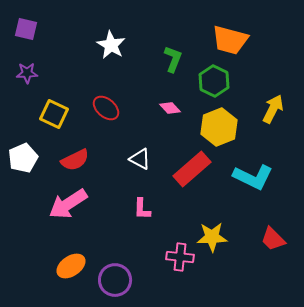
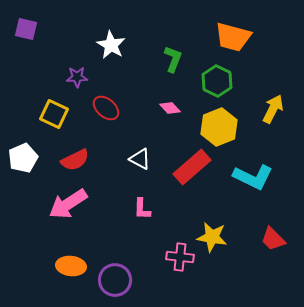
orange trapezoid: moved 3 px right, 3 px up
purple star: moved 50 px right, 4 px down
green hexagon: moved 3 px right
red rectangle: moved 2 px up
yellow star: rotated 12 degrees clockwise
orange ellipse: rotated 40 degrees clockwise
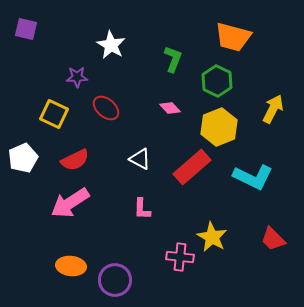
pink arrow: moved 2 px right, 1 px up
yellow star: rotated 20 degrees clockwise
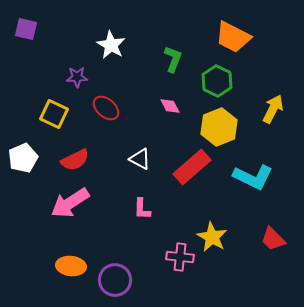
orange trapezoid: rotated 12 degrees clockwise
pink diamond: moved 2 px up; rotated 15 degrees clockwise
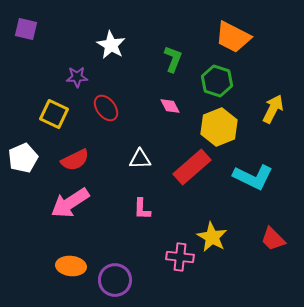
green hexagon: rotated 8 degrees counterclockwise
red ellipse: rotated 12 degrees clockwise
white triangle: rotated 30 degrees counterclockwise
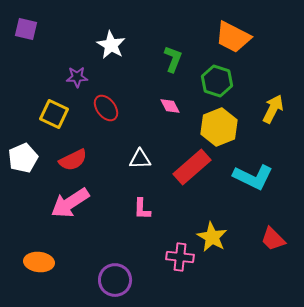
red semicircle: moved 2 px left
orange ellipse: moved 32 px left, 4 px up
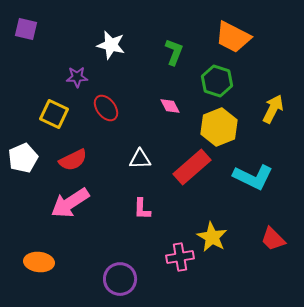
white star: rotated 16 degrees counterclockwise
green L-shape: moved 1 px right, 7 px up
pink cross: rotated 16 degrees counterclockwise
purple circle: moved 5 px right, 1 px up
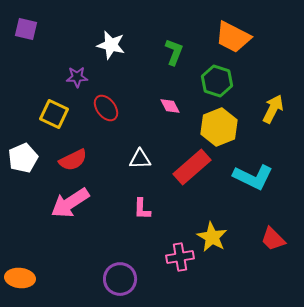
orange ellipse: moved 19 px left, 16 px down
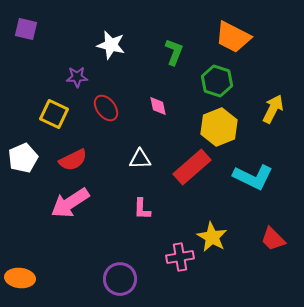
pink diamond: moved 12 px left; rotated 15 degrees clockwise
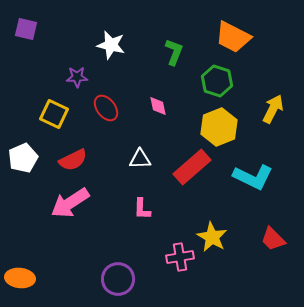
purple circle: moved 2 px left
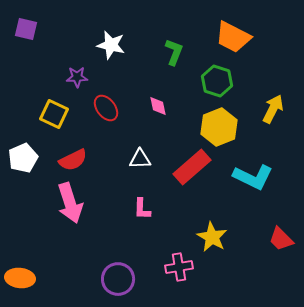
pink arrow: rotated 75 degrees counterclockwise
red trapezoid: moved 8 px right
pink cross: moved 1 px left, 10 px down
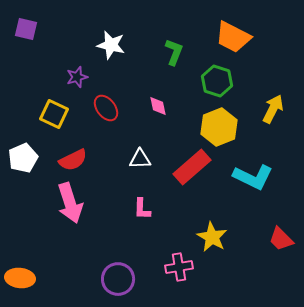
purple star: rotated 15 degrees counterclockwise
